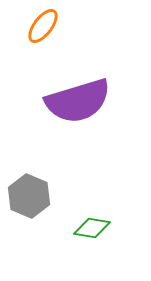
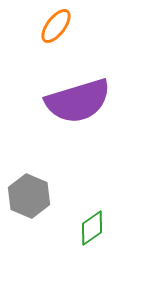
orange ellipse: moved 13 px right
green diamond: rotated 45 degrees counterclockwise
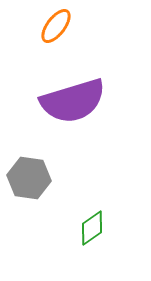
purple semicircle: moved 5 px left
gray hexagon: moved 18 px up; rotated 15 degrees counterclockwise
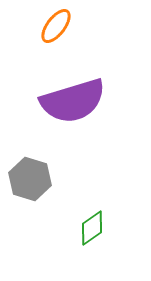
gray hexagon: moved 1 px right, 1 px down; rotated 9 degrees clockwise
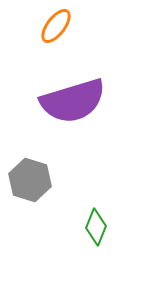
gray hexagon: moved 1 px down
green diamond: moved 4 px right, 1 px up; rotated 33 degrees counterclockwise
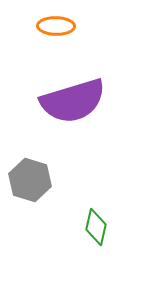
orange ellipse: rotated 54 degrees clockwise
green diamond: rotated 9 degrees counterclockwise
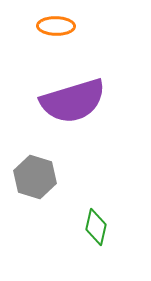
gray hexagon: moved 5 px right, 3 px up
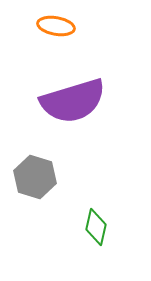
orange ellipse: rotated 9 degrees clockwise
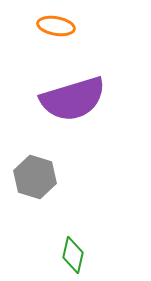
purple semicircle: moved 2 px up
green diamond: moved 23 px left, 28 px down
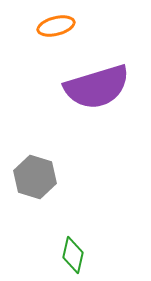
orange ellipse: rotated 24 degrees counterclockwise
purple semicircle: moved 24 px right, 12 px up
